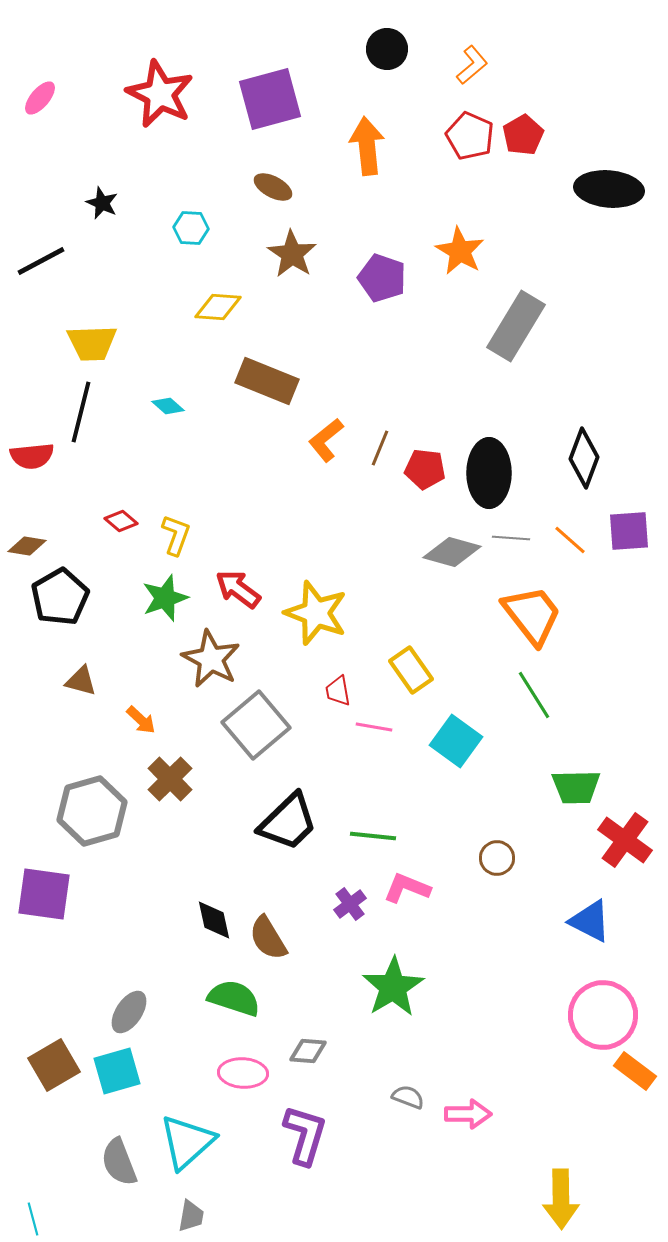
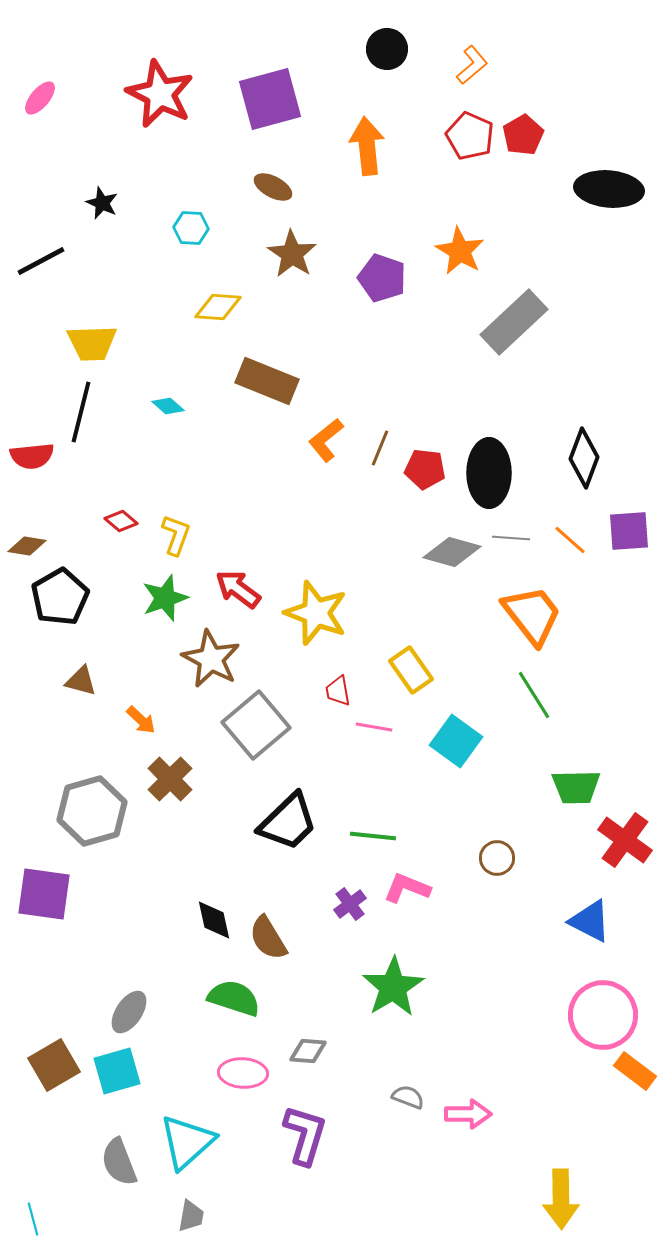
gray rectangle at (516, 326): moved 2 px left, 4 px up; rotated 16 degrees clockwise
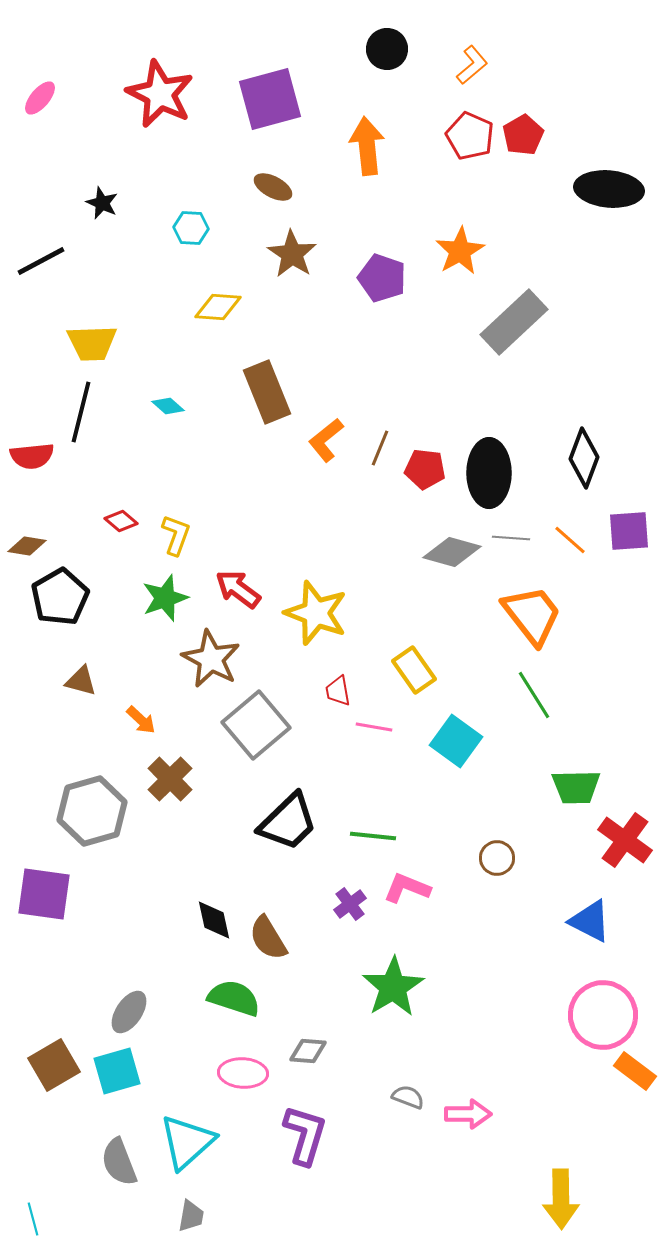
orange star at (460, 251): rotated 12 degrees clockwise
brown rectangle at (267, 381): moved 11 px down; rotated 46 degrees clockwise
yellow rectangle at (411, 670): moved 3 px right
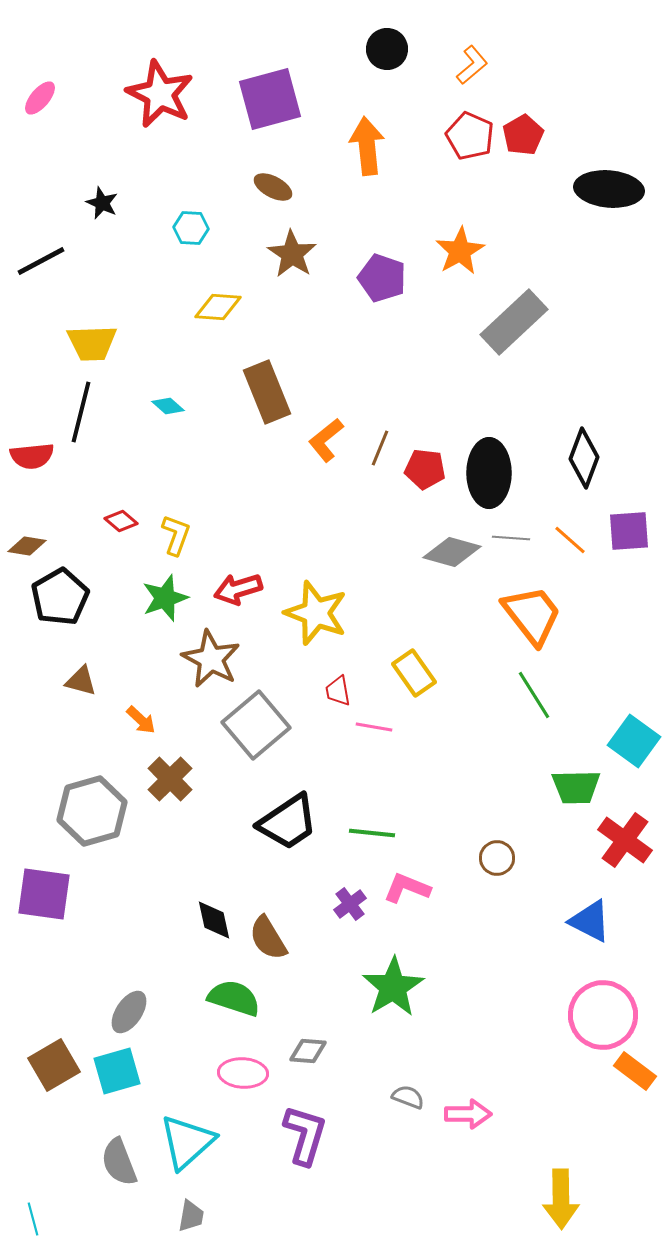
red arrow at (238, 589): rotated 54 degrees counterclockwise
yellow rectangle at (414, 670): moved 3 px down
cyan square at (456, 741): moved 178 px right
black trapezoid at (288, 822): rotated 10 degrees clockwise
green line at (373, 836): moved 1 px left, 3 px up
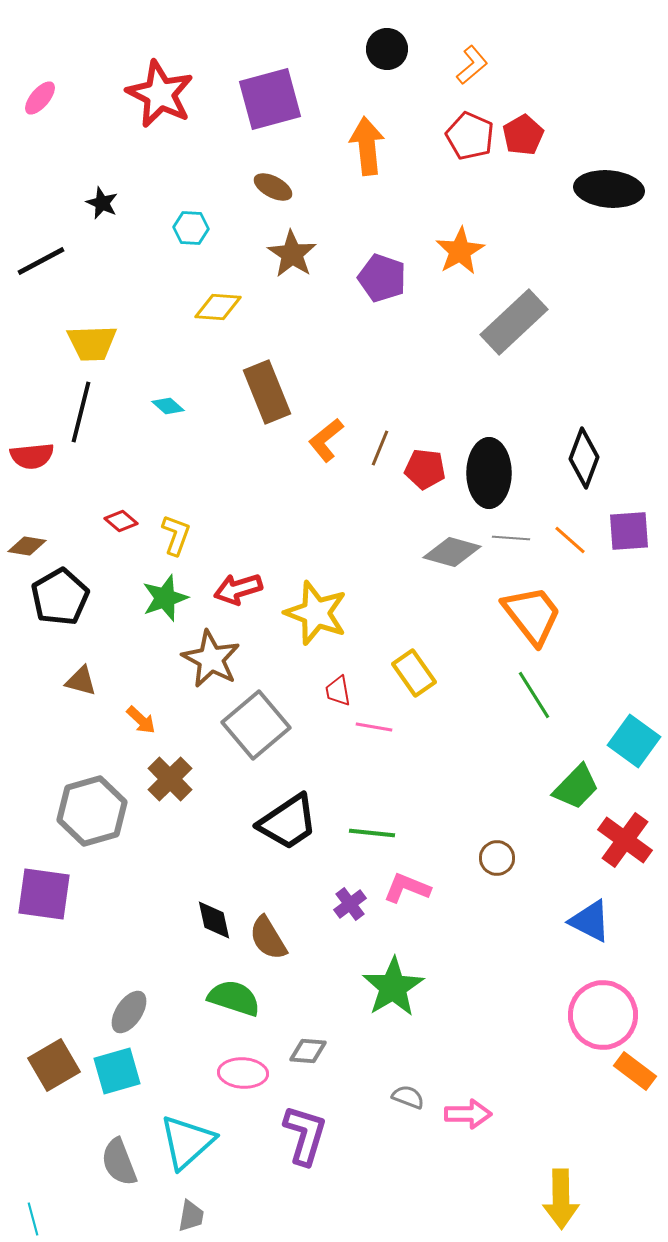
green trapezoid at (576, 787): rotated 45 degrees counterclockwise
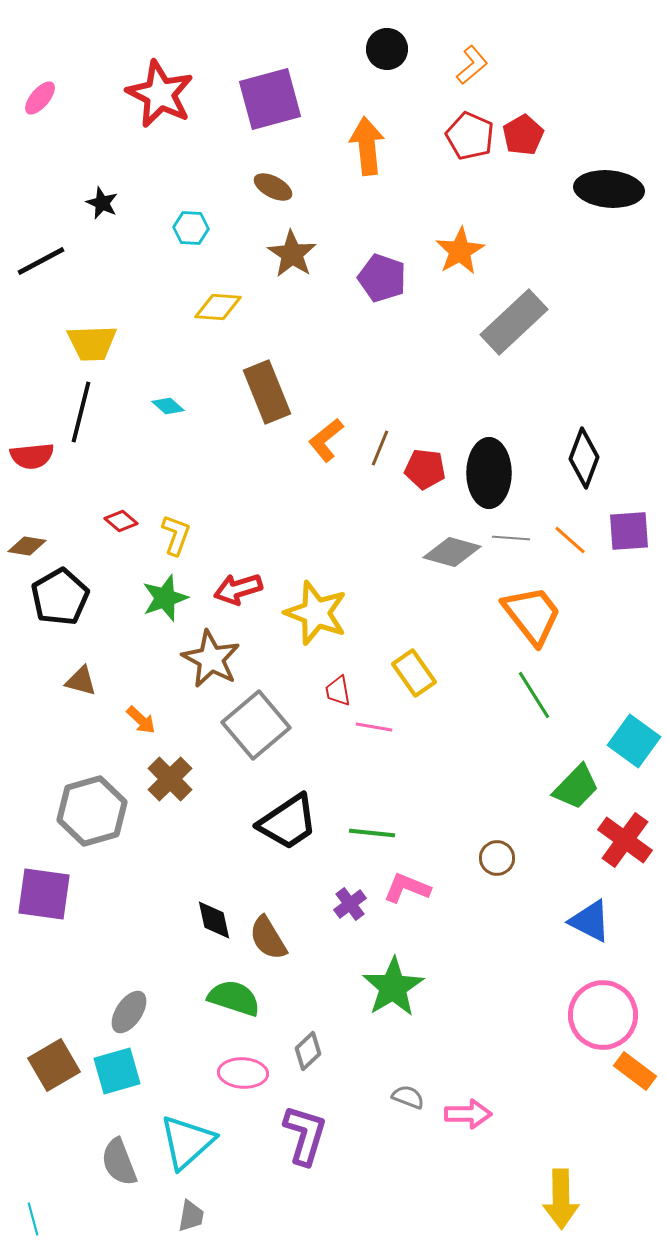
gray diamond at (308, 1051): rotated 48 degrees counterclockwise
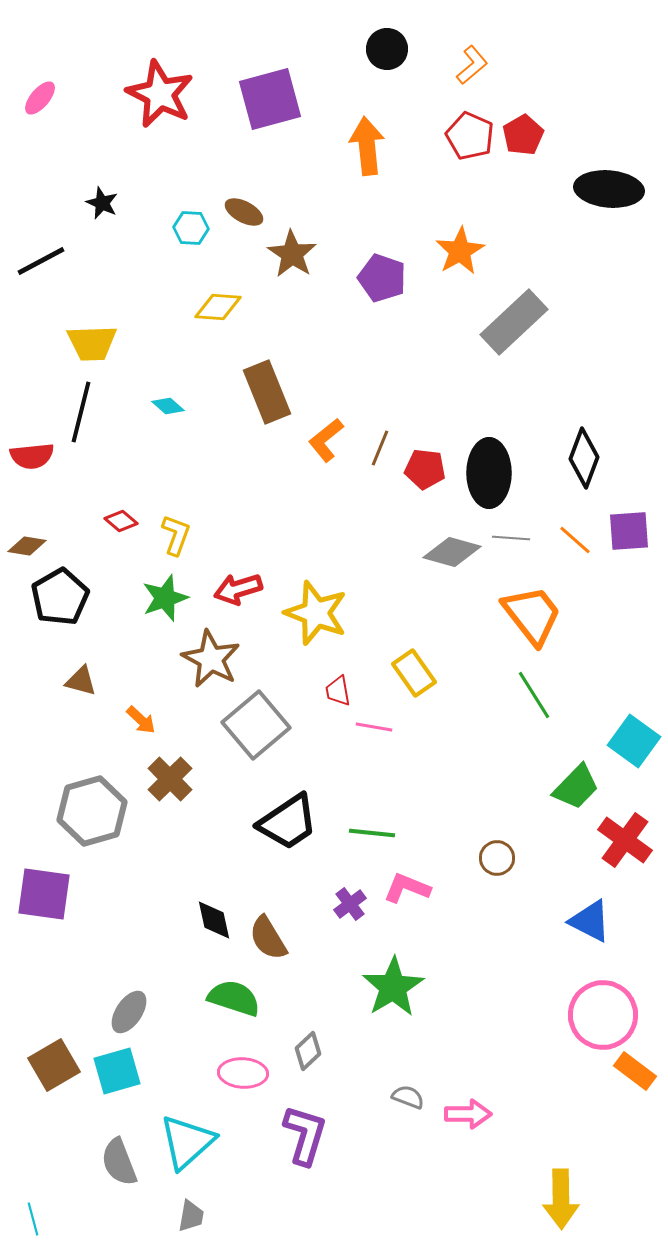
brown ellipse at (273, 187): moved 29 px left, 25 px down
orange line at (570, 540): moved 5 px right
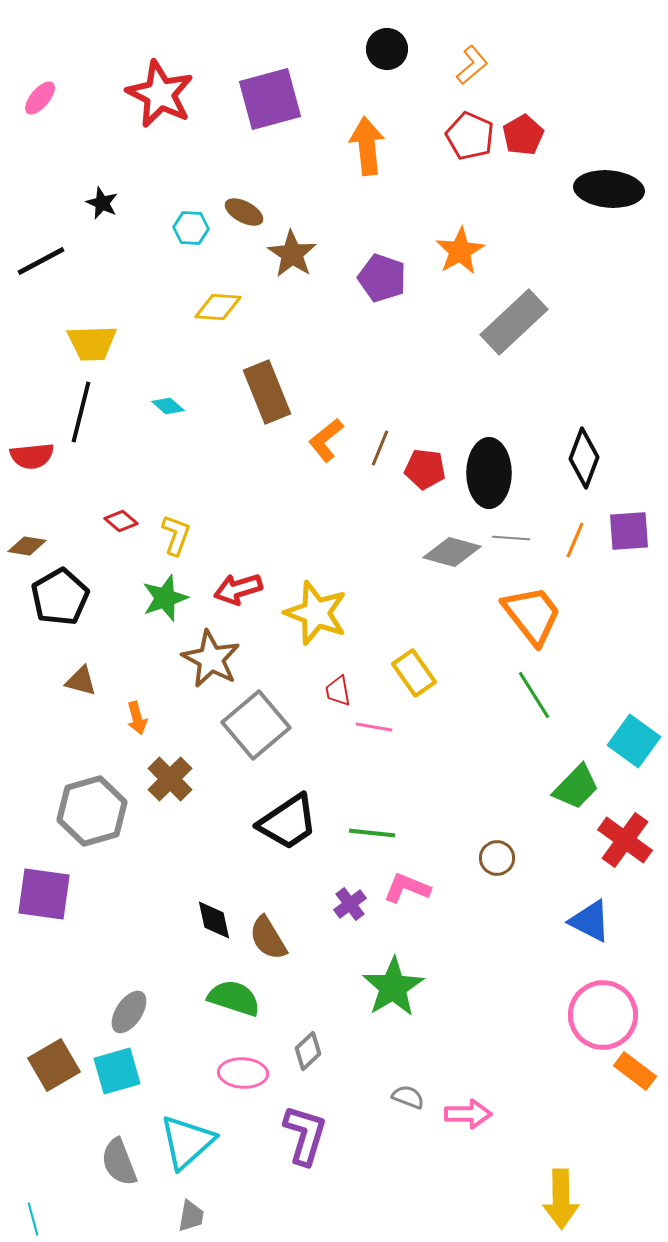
orange line at (575, 540): rotated 72 degrees clockwise
orange arrow at (141, 720): moved 4 px left, 2 px up; rotated 32 degrees clockwise
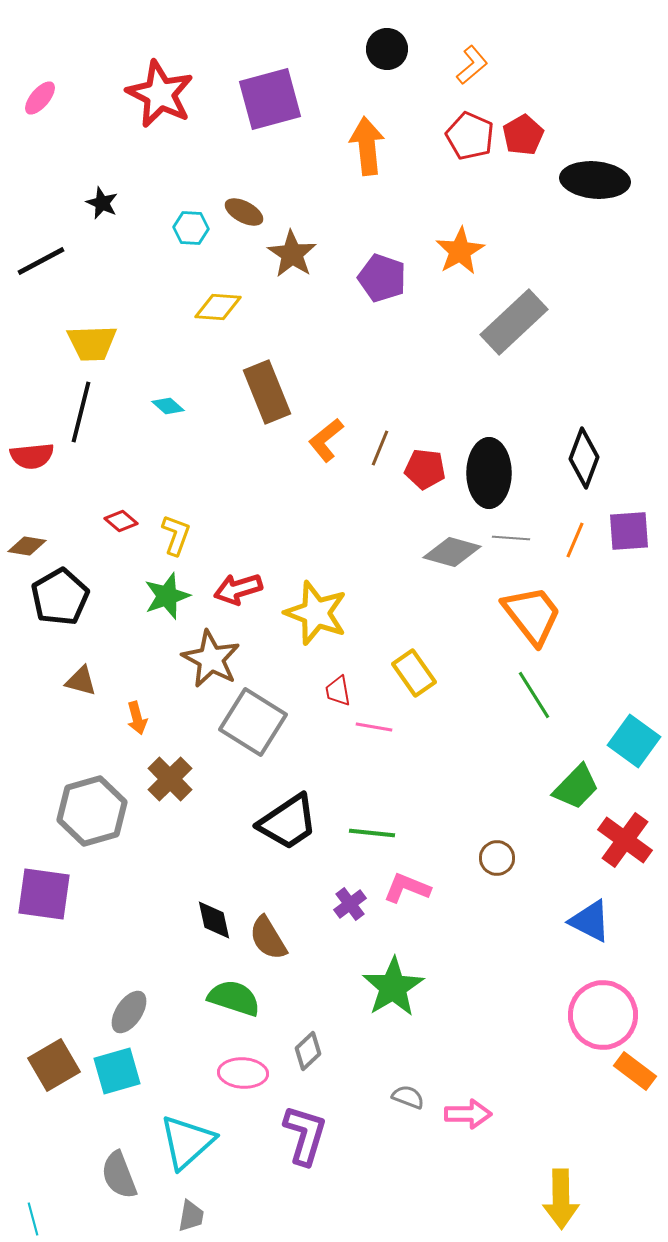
black ellipse at (609, 189): moved 14 px left, 9 px up
green star at (165, 598): moved 2 px right, 2 px up
gray square at (256, 725): moved 3 px left, 3 px up; rotated 18 degrees counterclockwise
gray semicircle at (119, 1162): moved 13 px down
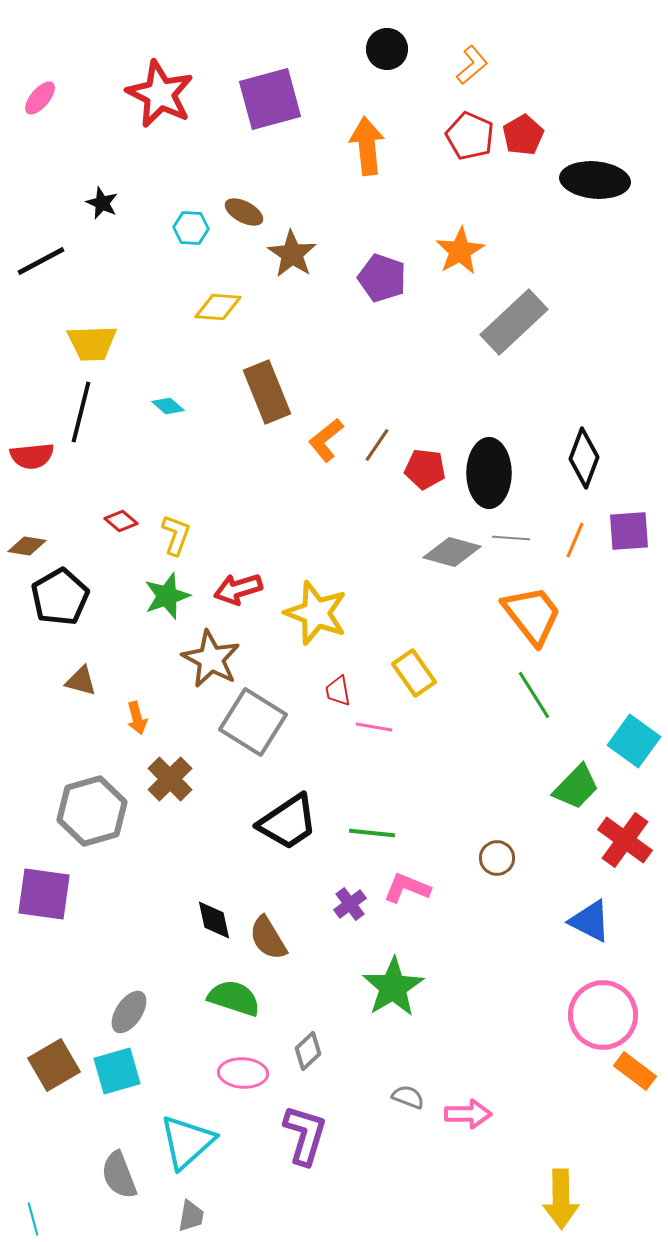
brown line at (380, 448): moved 3 px left, 3 px up; rotated 12 degrees clockwise
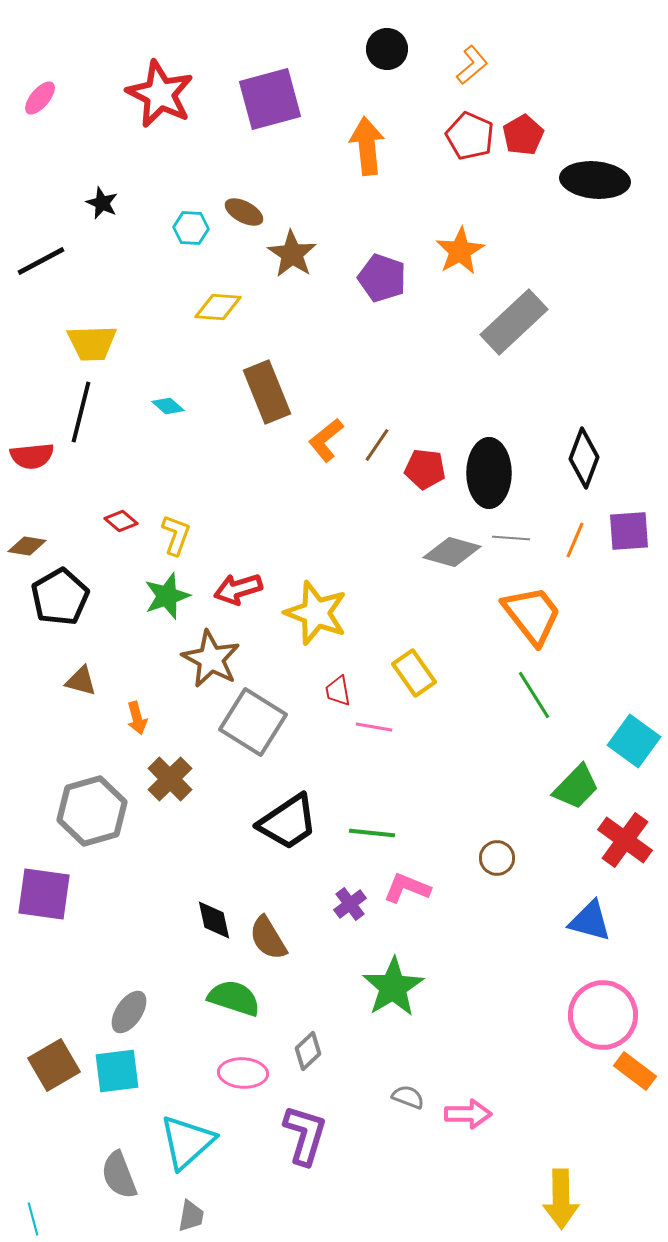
blue triangle at (590, 921): rotated 12 degrees counterclockwise
cyan square at (117, 1071): rotated 9 degrees clockwise
